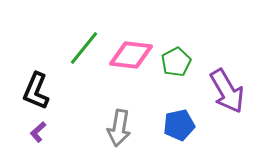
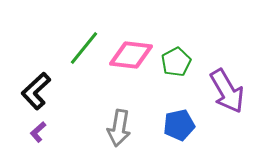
black L-shape: rotated 24 degrees clockwise
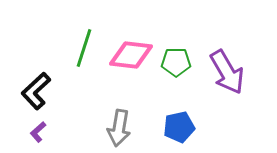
green line: rotated 21 degrees counterclockwise
green pentagon: rotated 28 degrees clockwise
purple arrow: moved 19 px up
blue pentagon: moved 2 px down
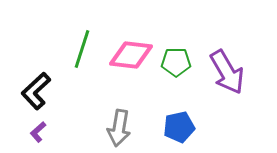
green line: moved 2 px left, 1 px down
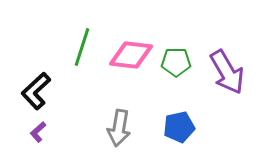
green line: moved 2 px up
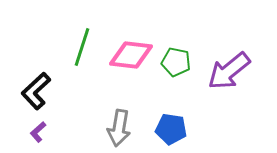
green pentagon: rotated 12 degrees clockwise
purple arrow: moved 2 px right, 1 px up; rotated 81 degrees clockwise
blue pentagon: moved 8 px left, 2 px down; rotated 20 degrees clockwise
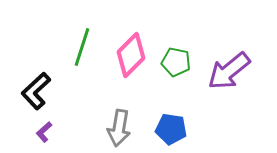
pink diamond: rotated 51 degrees counterclockwise
purple L-shape: moved 6 px right
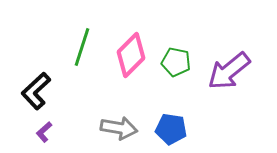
gray arrow: rotated 90 degrees counterclockwise
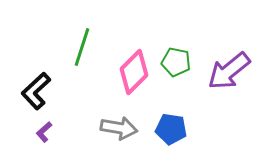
pink diamond: moved 3 px right, 17 px down
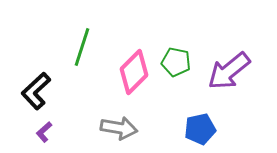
blue pentagon: moved 29 px right; rotated 20 degrees counterclockwise
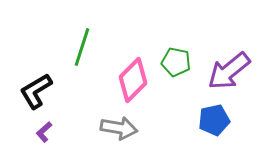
pink diamond: moved 1 px left, 8 px down
black L-shape: rotated 12 degrees clockwise
blue pentagon: moved 14 px right, 9 px up
